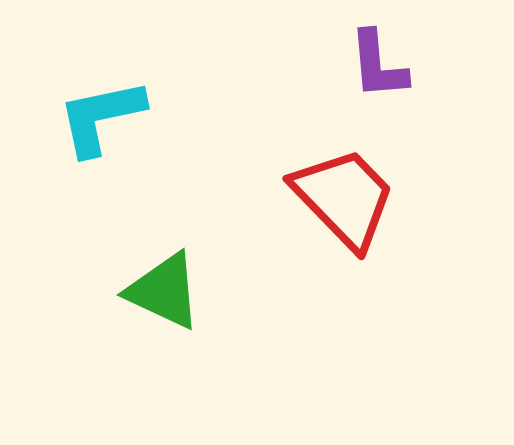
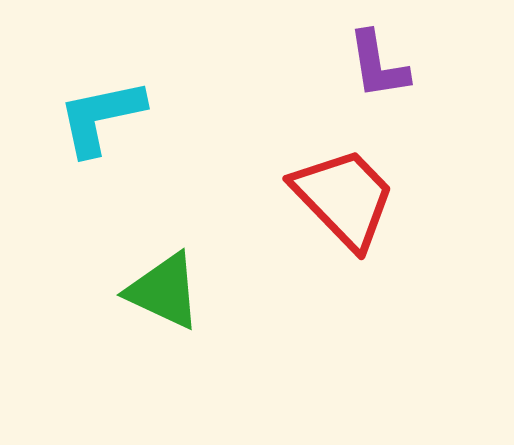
purple L-shape: rotated 4 degrees counterclockwise
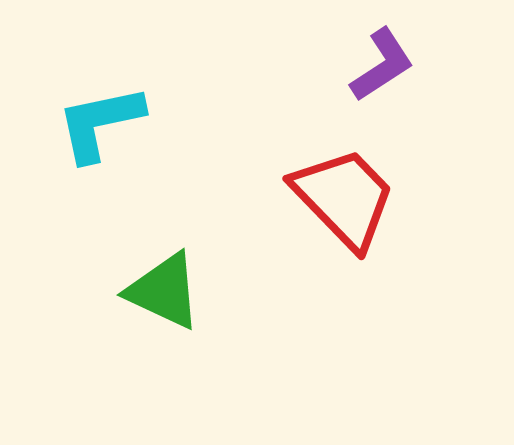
purple L-shape: moved 4 px right; rotated 114 degrees counterclockwise
cyan L-shape: moved 1 px left, 6 px down
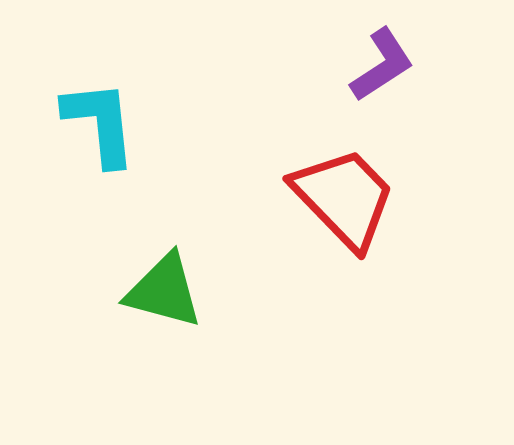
cyan L-shape: rotated 96 degrees clockwise
green triangle: rotated 10 degrees counterclockwise
